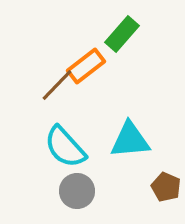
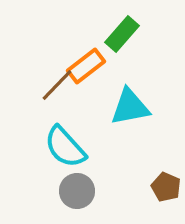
cyan triangle: moved 33 px up; rotated 6 degrees counterclockwise
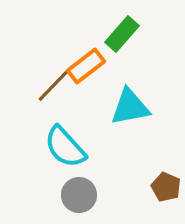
brown line: moved 4 px left, 1 px down
gray circle: moved 2 px right, 4 px down
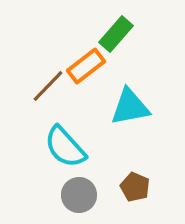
green rectangle: moved 6 px left
brown line: moved 5 px left
brown pentagon: moved 31 px left
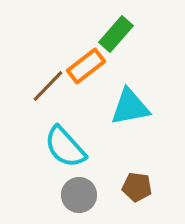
brown pentagon: moved 2 px right; rotated 16 degrees counterclockwise
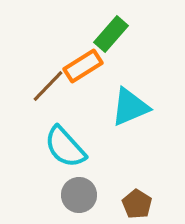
green rectangle: moved 5 px left
orange rectangle: moved 3 px left; rotated 6 degrees clockwise
cyan triangle: rotated 12 degrees counterclockwise
brown pentagon: moved 17 px down; rotated 24 degrees clockwise
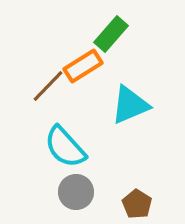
cyan triangle: moved 2 px up
gray circle: moved 3 px left, 3 px up
